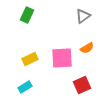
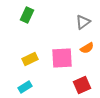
gray triangle: moved 6 px down
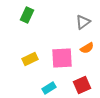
cyan rectangle: moved 24 px right, 1 px down
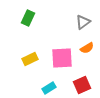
green rectangle: moved 1 px right, 3 px down
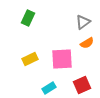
orange semicircle: moved 5 px up
pink square: moved 1 px down
